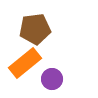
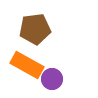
orange rectangle: moved 2 px right, 2 px down; rotated 68 degrees clockwise
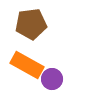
brown pentagon: moved 4 px left, 5 px up
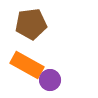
purple circle: moved 2 px left, 1 px down
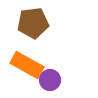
brown pentagon: moved 2 px right, 1 px up
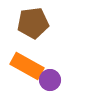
orange rectangle: moved 1 px down
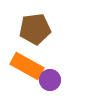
brown pentagon: moved 2 px right, 6 px down
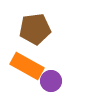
purple circle: moved 1 px right, 1 px down
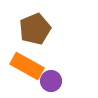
brown pentagon: rotated 16 degrees counterclockwise
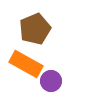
orange rectangle: moved 1 px left, 2 px up
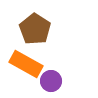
brown pentagon: rotated 16 degrees counterclockwise
